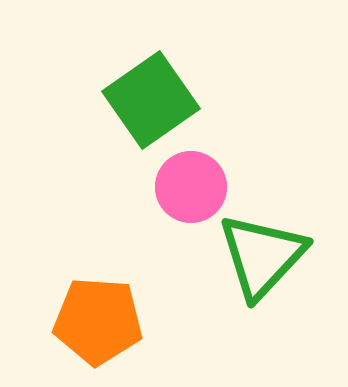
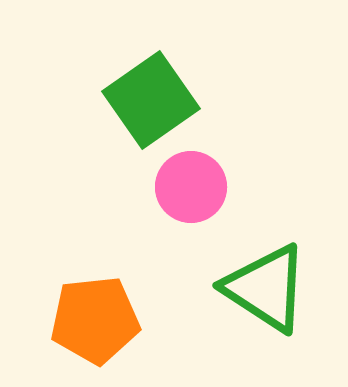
green triangle: moved 4 px right, 32 px down; rotated 40 degrees counterclockwise
orange pentagon: moved 3 px left, 1 px up; rotated 10 degrees counterclockwise
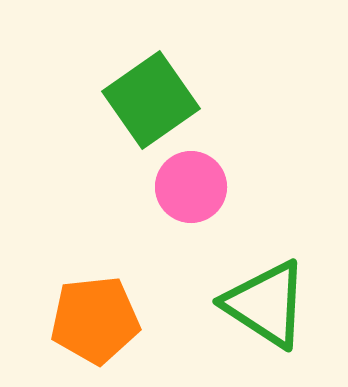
green triangle: moved 16 px down
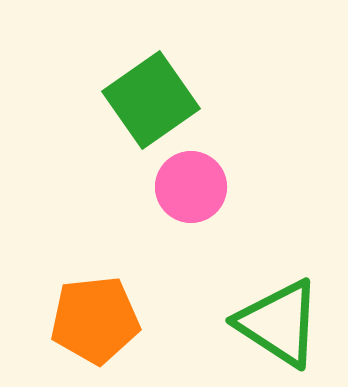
green triangle: moved 13 px right, 19 px down
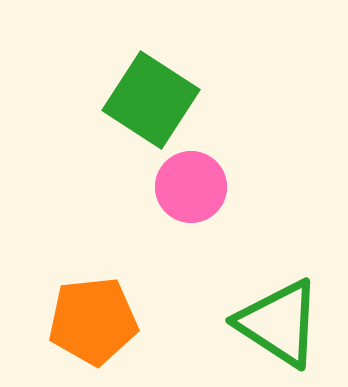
green square: rotated 22 degrees counterclockwise
orange pentagon: moved 2 px left, 1 px down
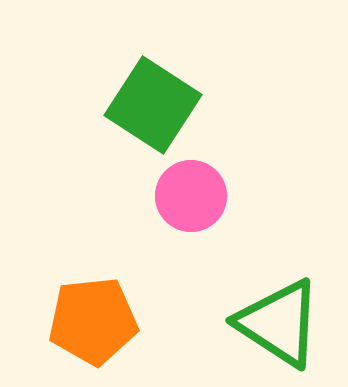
green square: moved 2 px right, 5 px down
pink circle: moved 9 px down
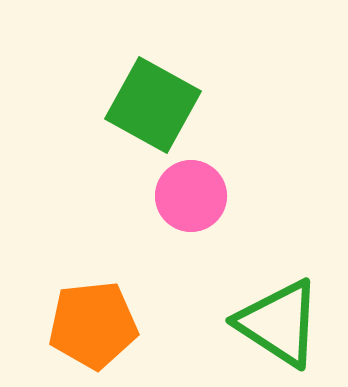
green square: rotated 4 degrees counterclockwise
orange pentagon: moved 4 px down
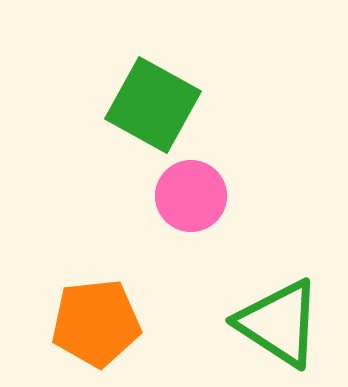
orange pentagon: moved 3 px right, 2 px up
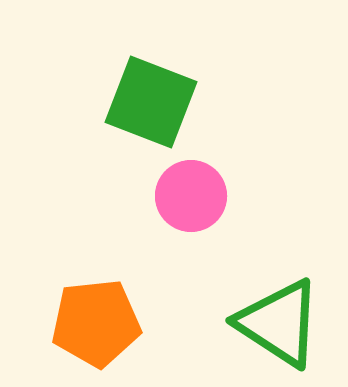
green square: moved 2 px left, 3 px up; rotated 8 degrees counterclockwise
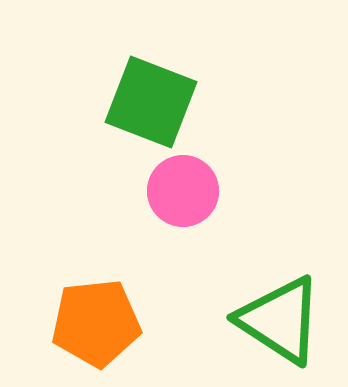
pink circle: moved 8 px left, 5 px up
green triangle: moved 1 px right, 3 px up
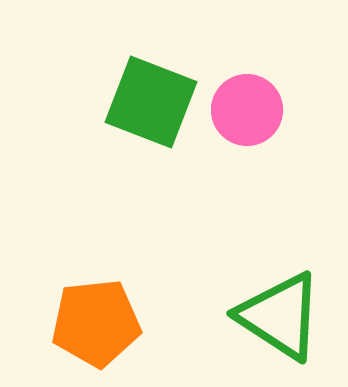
pink circle: moved 64 px right, 81 px up
green triangle: moved 4 px up
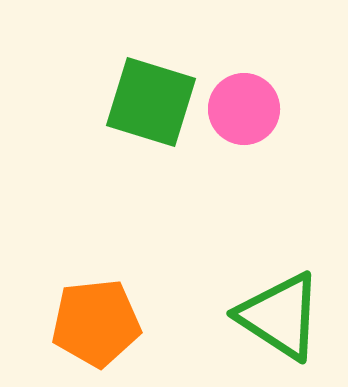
green square: rotated 4 degrees counterclockwise
pink circle: moved 3 px left, 1 px up
